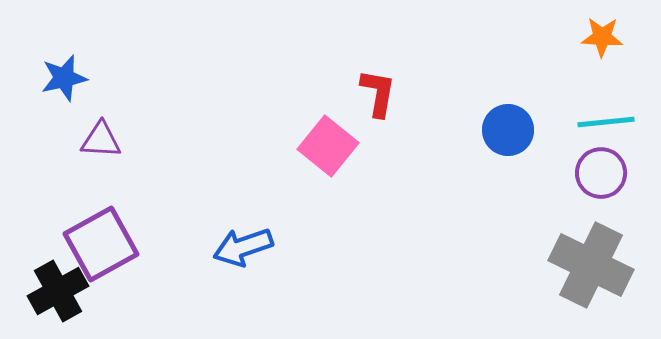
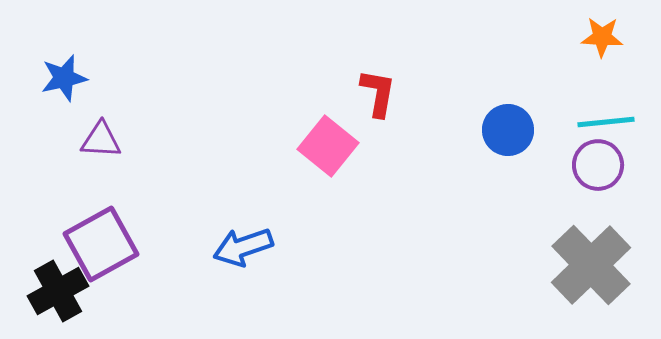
purple circle: moved 3 px left, 8 px up
gray cross: rotated 20 degrees clockwise
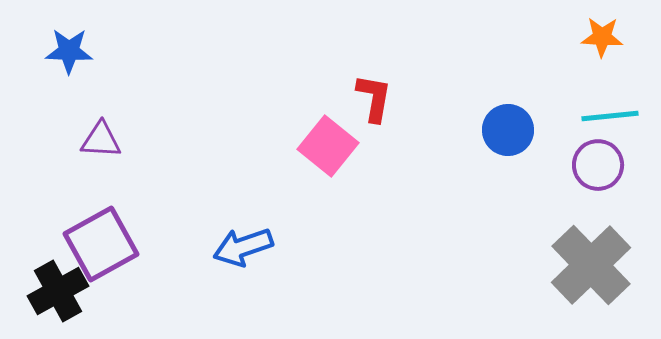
blue star: moved 5 px right, 27 px up; rotated 15 degrees clockwise
red L-shape: moved 4 px left, 5 px down
cyan line: moved 4 px right, 6 px up
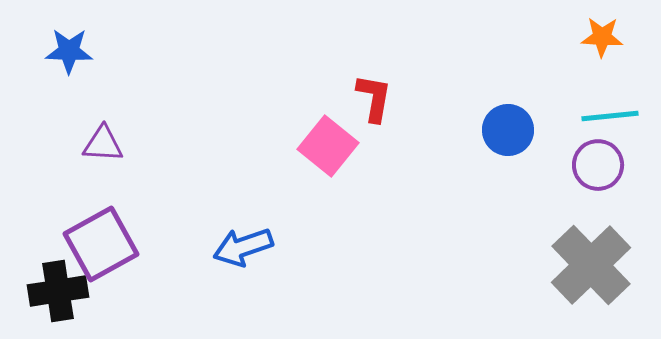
purple triangle: moved 2 px right, 4 px down
black cross: rotated 20 degrees clockwise
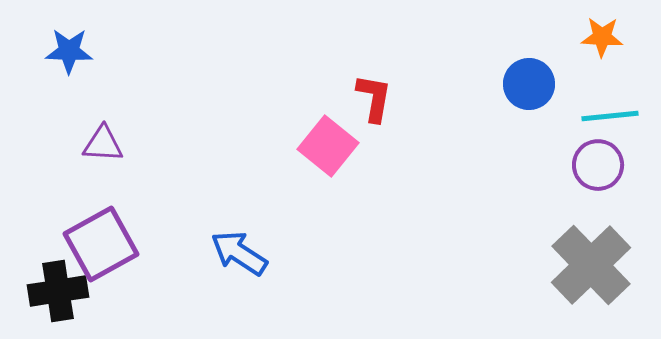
blue circle: moved 21 px right, 46 px up
blue arrow: moved 4 px left, 6 px down; rotated 52 degrees clockwise
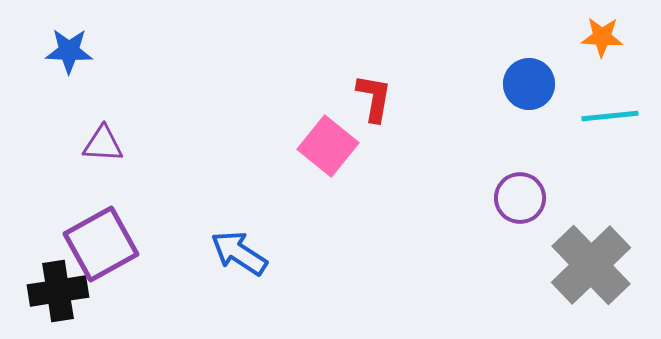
purple circle: moved 78 px left, 33 px down
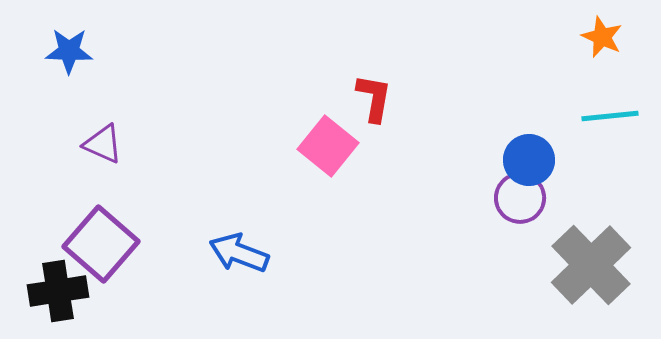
orange star: rotated 21 degrees clockwise
blue circle: moved 76 px down
purple triangle: rotated 21 degrees clockwise
purple square: rotated 20 degrees counterclockwise
blue arrow: rotated 12 degrees counterclockwise
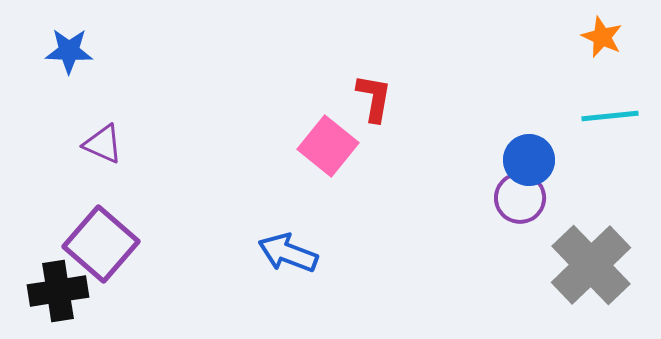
blue arrow: moved 49 px right
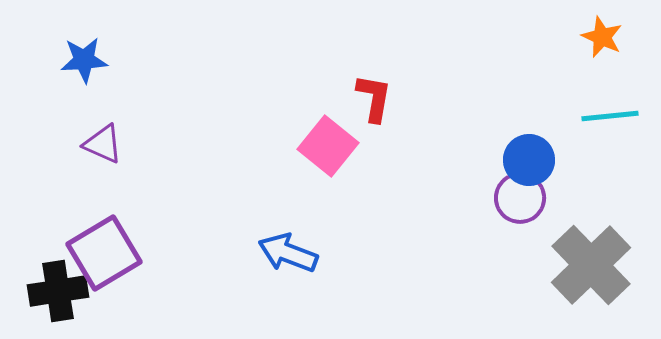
blue star: moved 15 px right, 9 px down; rotated 6 degrees counterclockwise
purple square: moved 3 px right, 9 px down; rotated 18 degrees clockwise
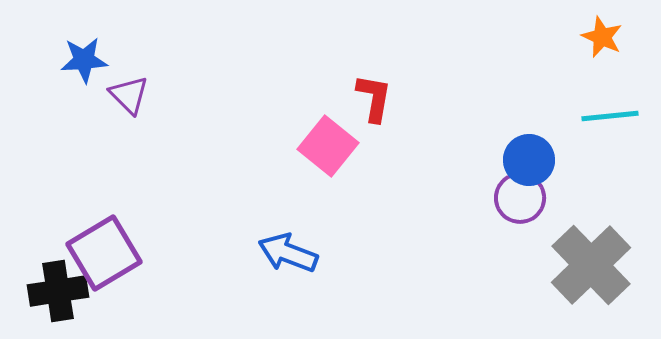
purple triangle: moved 26 px right, 49 px up; rotated 21 degrees clockwise
